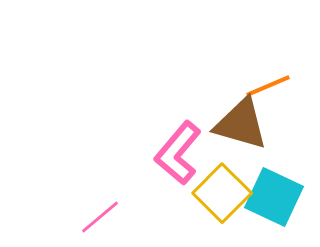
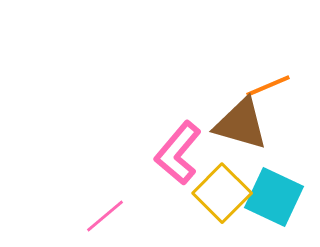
pink line: moved 5 px right, 1 px up
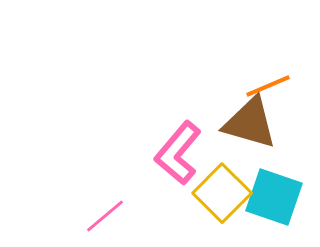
brown triangle: moved 9 px right, 1 px up
cyan square: rotated 6 degrees counterclockwise
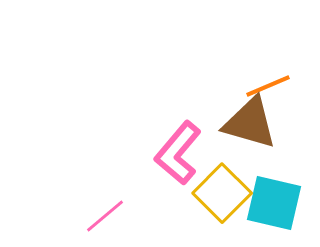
cyan square: moved 6 px down; rotated 6 degrees counterclockwise
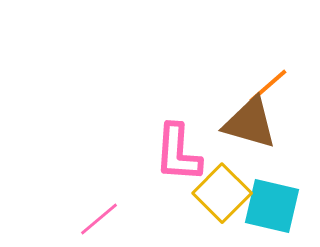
orange line: rotated 18 degrees counterclockwise
pink L-shape: rotated 36 degrees counterclockwise
cyan square: moved 2 px left, 3 px down
pink line: moved 6 px left, 3 px down
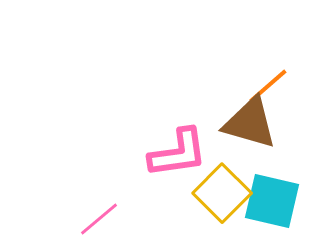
pink L-shape: rotated 102 degrees counterclockwise
cyan square: moved 5 px up
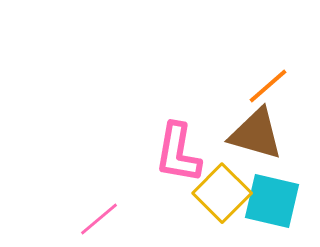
brown triangle: moved 6 px right, 11 px down
pink L-shape: rotated 108 degrees clockwise
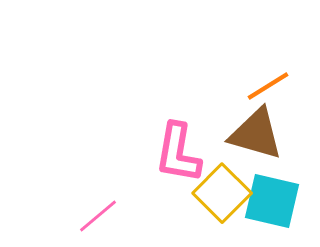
orange line: rotated 9 degrees clockwise
pink line: moved 1 px left, 3 px up
